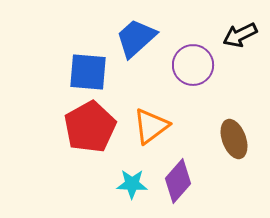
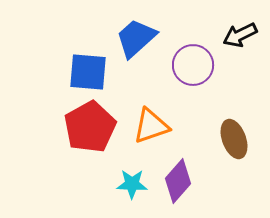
orange triangle: rotated 18 degrees clockwise
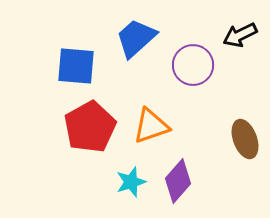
blue square: moved 12 px left, 6 px up
brown ellipse: moved 11 px right
cyan star: moved 1 px left, 2 px up; rotated 20 degrees counterclockwise
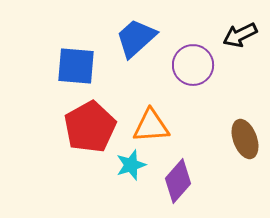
orange triangle: rotated 15 degrees clockwise
cyan star: moved 17 px up
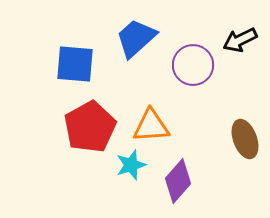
black arrow: moved 5 px down
blue square: moved 1 px left, 2 px up
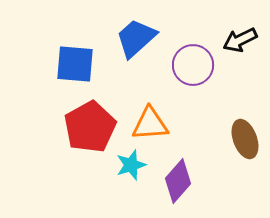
orange triangle: moved 1 px left, 2 px up
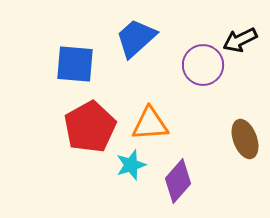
purple circle: moved 10 px right
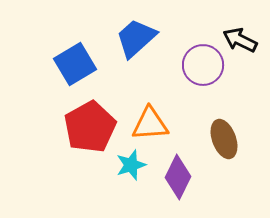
black arrow: rotated 52 degrees clockwise
blue square: rotated 36 degrees counterclockwise
brown ellipse: moved 21 px left
purple diamond: moved 4 px up; rotated 15 degrees counterclockwise
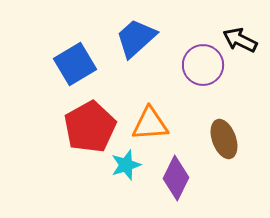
cyan star: moved 5 px left
purple diamond: moved 2 px left, 1 px down
